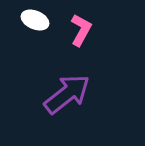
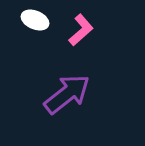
pink L-shape: rotated 20 degrees clockwise
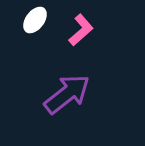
white ellipse: rotated 76 degrees counterclockwise
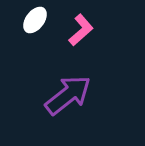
purple arrow: moved 1 px right, 1 px down
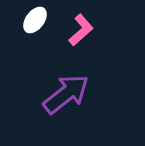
purple arrow: moved 2 px left, 1 px up
